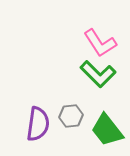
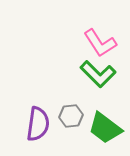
green trapezoid: moved 2 px left, 2 px up; rotated 15 degrees counterclockwise
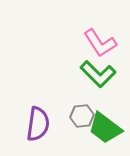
gray hexagon: moved 11 px right
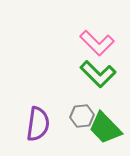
pink L-shape: moved 3 px left; rotated 12 degrees counterclockwise
green trapezoid: rotated 9 degrees clockwise
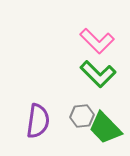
pink L-shape: moved 2 px up
purple semicircle: moved 3 px up
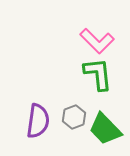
green L-shape: rotated 141 degrees counterclockwise
gray hexagon: moved 8 px left, 1 px down; rotated 15 degrees counterclockwise
green trapezoid: moved 1 px down
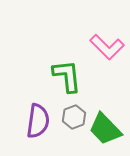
pink L-shape: moved 10 px right, 6 px down
green L-shape: moved 31 px left, 2 px down
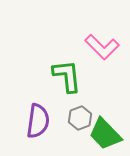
pink L-shape: moved 5 px left
gray hexagon: moved 6 px right, 1 px down
green trapezoid: moved 5 px down
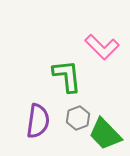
gray hexagon: moved 2 px left
